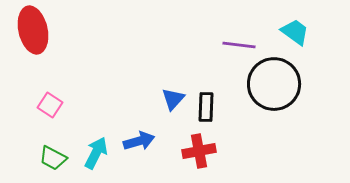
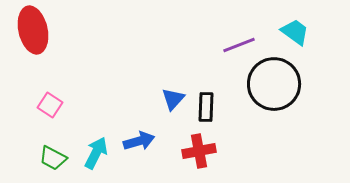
purple line: rotated 28 degrees counterclockwise
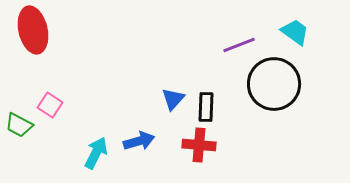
red cross: moved 6 px up; rotated 16 degrees clockwise
green trapezoid: moved 34 px left, 33 px up
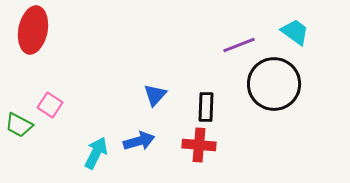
red ellipse: rotated 24 degrees clockwise
blue triangle: moved 18 px left, 4 px up
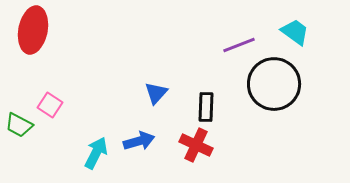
blue triangle: moved 1 px right, 2 px up
red cross: moved 3 px left; rotated 20 degrees clockwise
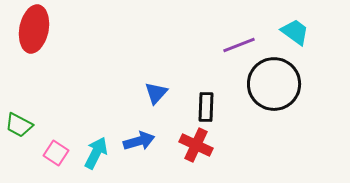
red ellipse: moved 1 px right, 1 px up
pink square: moved 6 px right, 48 px down
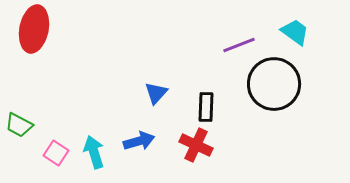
cyan arrow: moved 2 px left, 1 px up; rotated 44 degrees counterclockwise
